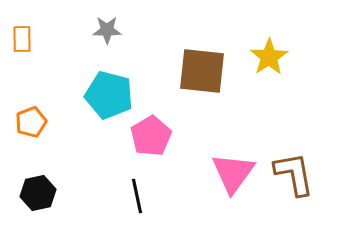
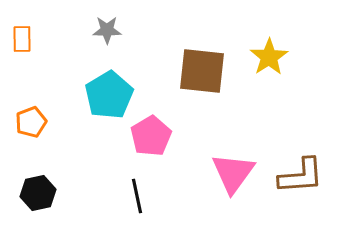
cyan pentagon: rotated 27 degrees clockwise
brown L-shape: moved 7 px right, 2 px down; rotated 96 degrees clockwise
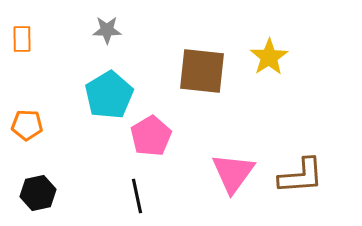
orange pentagon: moved 4 px left, 3 px down; rotated 24 degrees clockwise
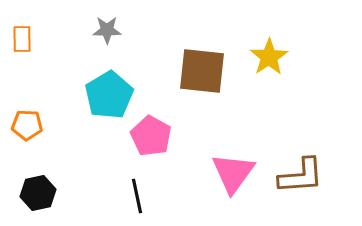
pink pentagon: rotated 12 degrees counterclockwise
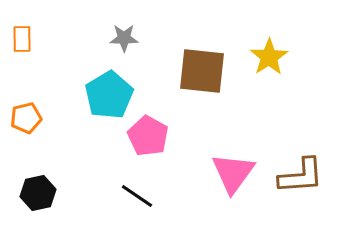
gray star: moved 17 px right, 8 px down
orange pentagon: moved 1 px left, 7 px up; rotated 16 degrees counterclockwise
pink pentagon: moved 3 px left
black line: rotated 44 degrees counterclockwise
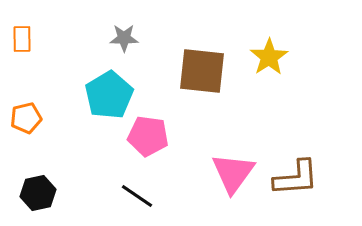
pink pentagon: rotated 21 degrees counterclockwise
brown L-shape: moved 5 px left, 2 px down
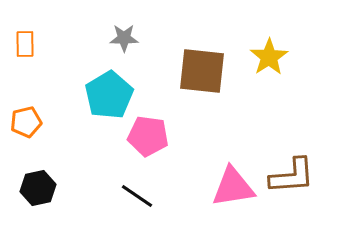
orange rectangle: moved 3 px right, 5 px down
orange pentagon: moved 4 px down
pink triangle: moved 14 px down; rotated 45 degrees clockwise
brown L-shape: moved 4 px left, 2 px up
black hexagon: moved 5 px up
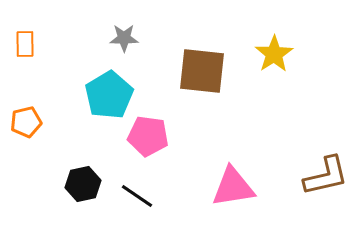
yellow star: moved 5 px right, 3 px up
brown L-shape: moved 34 px right; rotated 9 degrees counterclockwise
black hexagon: moved 45 px right, 4 px up
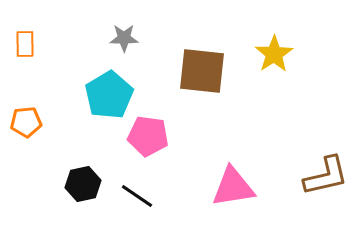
orange pentagon: rotated 8 degrees clockwise
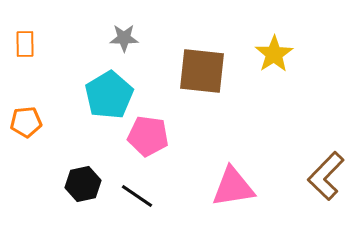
brown L-shape: rotated 147 degrees clockwise
